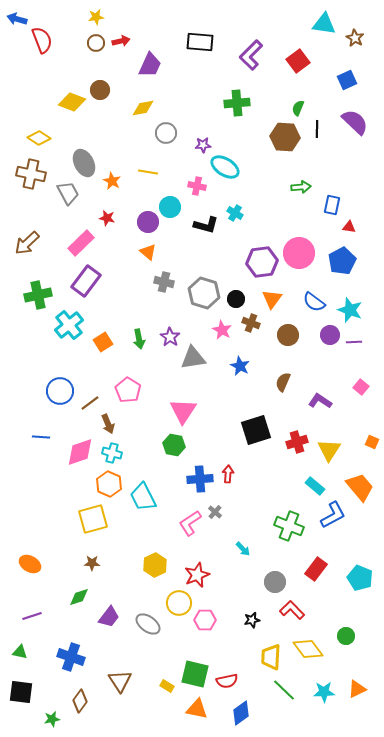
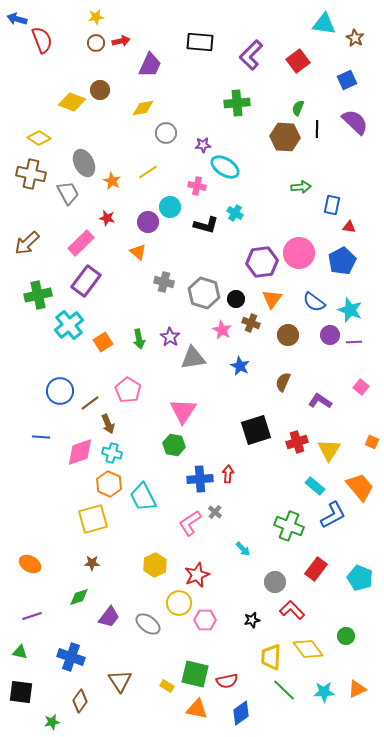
yellow line at (148, 172): rotated 42 degrees counterclockwise
orange triangle at (148, 252): moved 10 px left
green star at (52, 719): moved 3 px down
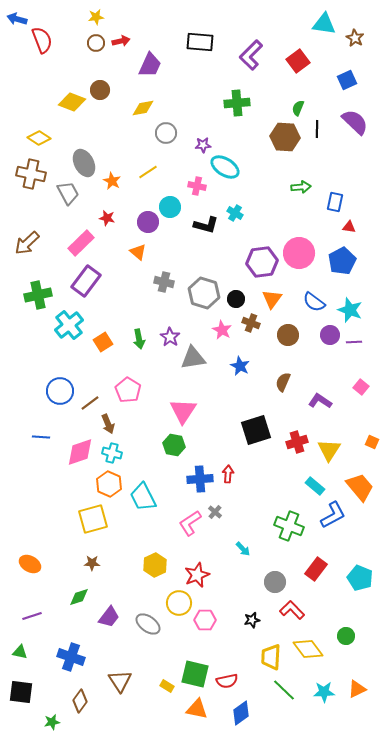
blue rectangle at (332, 205): moved 3 px right, 3 px up
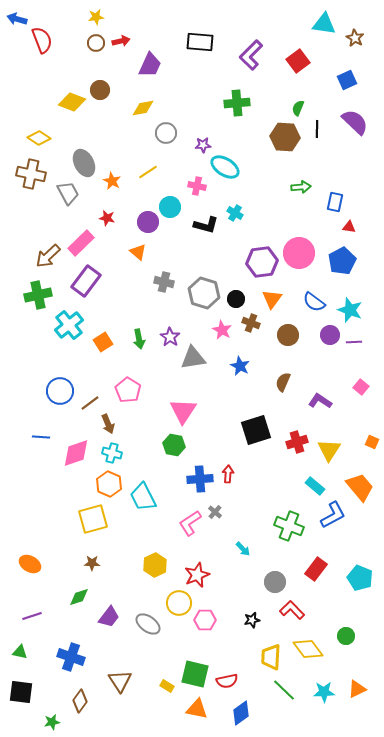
brown arrow at (27, 243): moved 21 px right, 13 px down
pink diamond at (80, 452): moved 4 px left, 1 px down
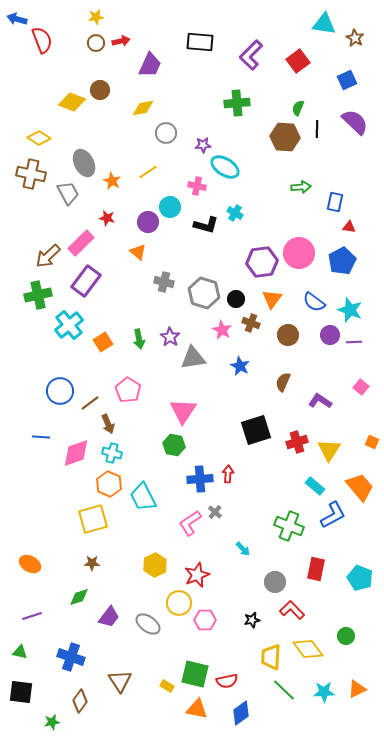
red rectangle at (316, 569): rotated 25 degrees counterclockwise
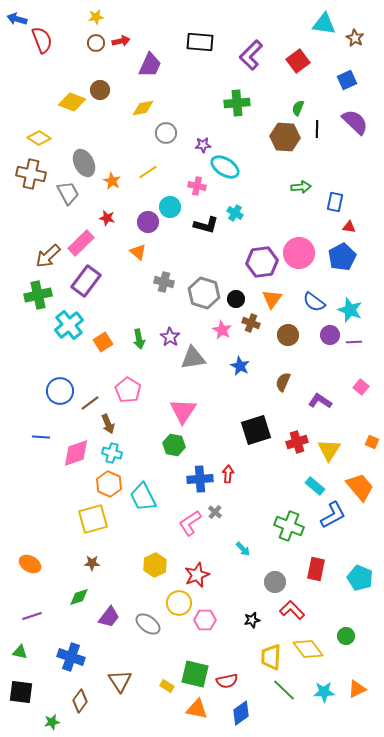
blue pentagon at (342, 261): moved 4 px up
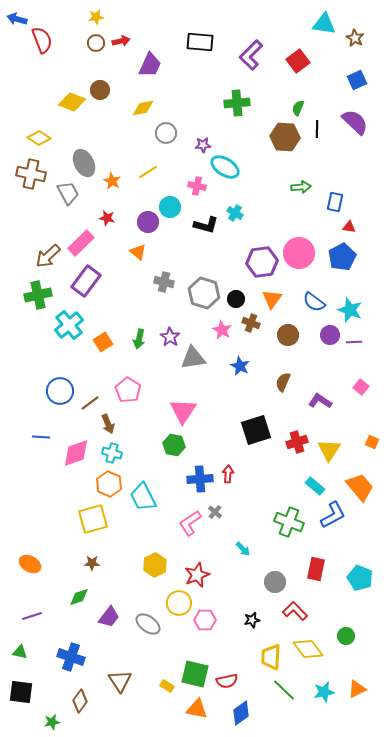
blue square at (347, 80): moved 10 px right
green arrow at (139, 339): rotated 24 degrees clockwise
green cross at (289, 526): moved 4 px up
red L-shape at (292, 610): moved 3 px right, 1 px down
cyan star at (324, 692): rotated 10 degrees counterclockwise
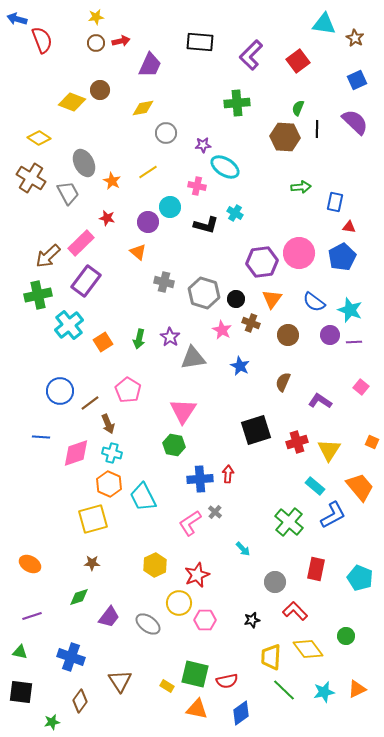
brown cross at (31, 174): moved 4 px down; rotated 20 degrees clockwise
green cross at (289, 522): rotated 20 degrees clockwise
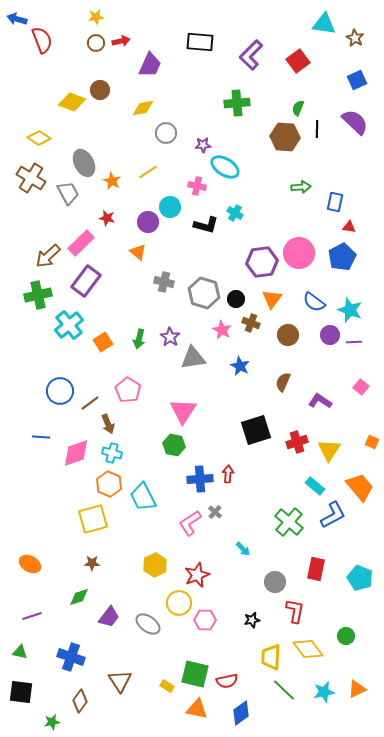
red L-shape at (295, 611): rotated 55 degrees clockwise
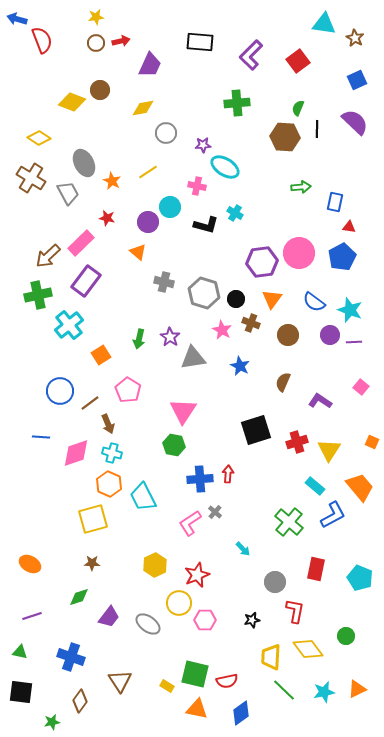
orange square at (103, 342): moved 2 px left, 13 px down
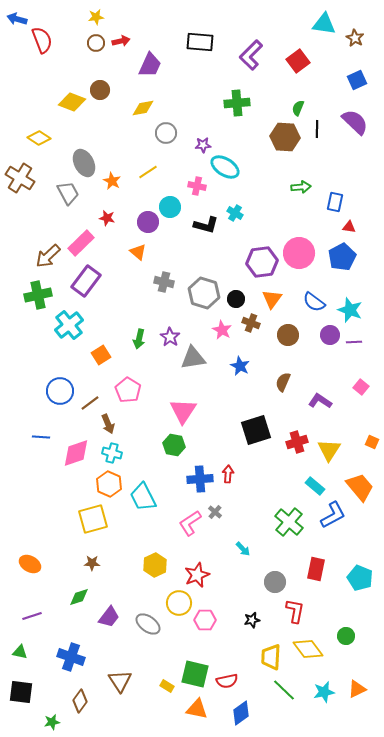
brown cross at (31, 178): moved 11 px left
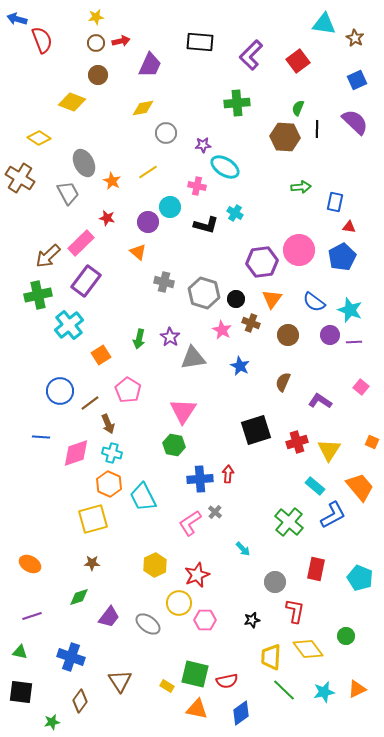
brown circle at (100, 90): moved 2 px left, 15 px up
pink circle at (299, 253): moved 3 px up
